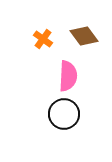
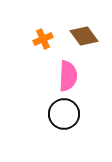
orange cross: rotated 30 degrees clockwise
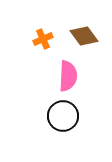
black circle: moved 1 px left, 2 px down
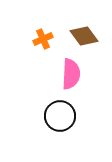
pink semicircle: moved 3 px right, 2 px up
black circle: moved 3 px left
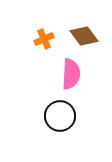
orange cross: moved 1 px right
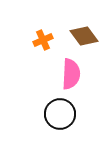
orange cross: moved 1 px left, 1 px down
black circle: moved 2 px up
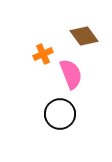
orange cross: moved 14 px down
pink semicircle: rotated 24 degrees counterclockwise
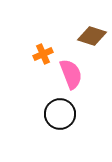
brown diamond: moved 8 px right; rotated 36 degrees counterclockwise
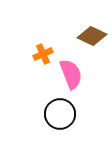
brown diamond: rotated 8 degrees clockwise
